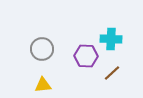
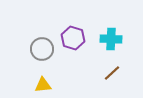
purple hexagon: moved 13 px left, 18 px up; rotated 15 degrees clockwise
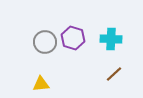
gray circle: moved 3 px right, 7 px up
brown line: moved 2 px right, 1 px down
yellow triangle: moved 2 px left, 1 px up
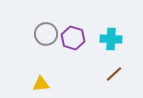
gray circle: moved 1 px right, 8 px up
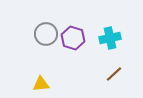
cyan cross: moved 1 px left, 1 px up; rotated 15 degrees counterclockwise
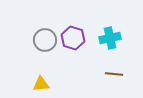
gray circle: moved 1 px left, 6 px down
brown line: rotated 48 degrees clockwise
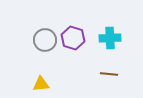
cyan cross: rotated 10 degrees clockwise
brown line: moved 5 px left
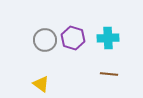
cyan cross: moved 2 px left
yellow triangle: rotated 42 degrees clockwise
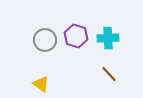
purple hexagon: moved 3 px right, 2 px up
brown line: rotated 42 degrees clockwise
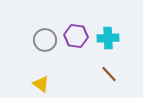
purple hexagon: rotated 10 degrees counterclockwise
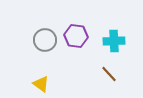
cyan cross: moved 6 px right, 3 px down
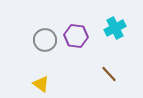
cyan cross: moved 1 px right, 13 px up; rotated 25 degrees counterclockwise
